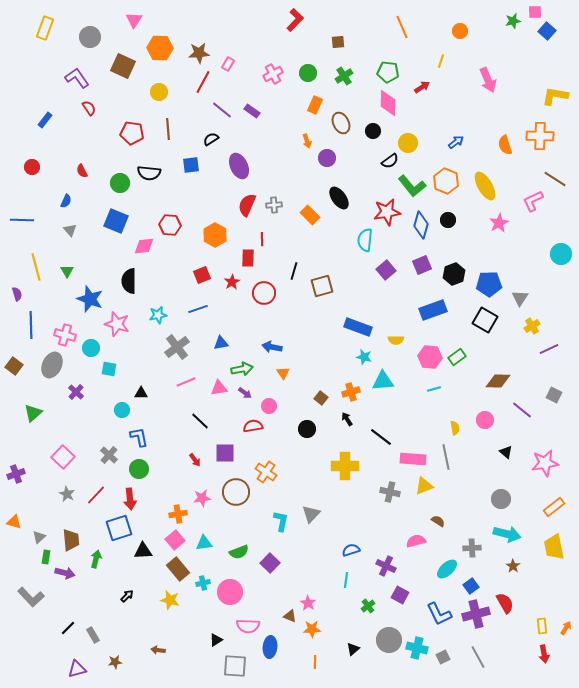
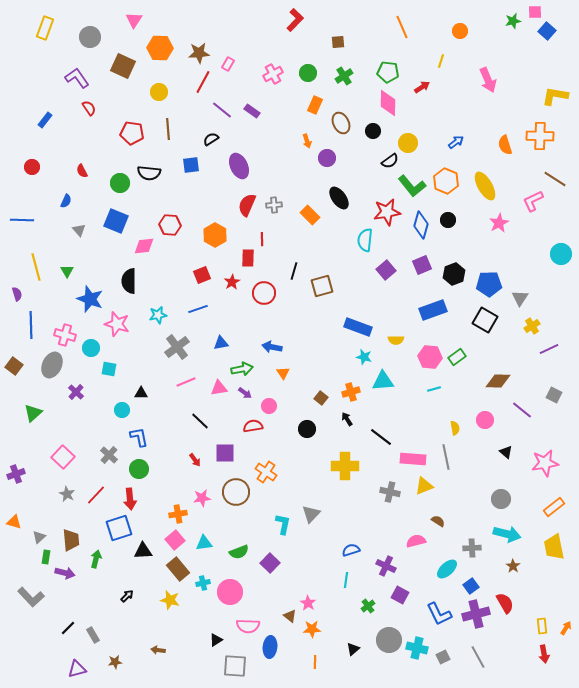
gray triangle at (70, 230): moved 9 px right
cyan L-shape at (281, 521): moved 2 px right, 3 px down
brown triangle at (290, 616): rotated 16 degrees clockwise
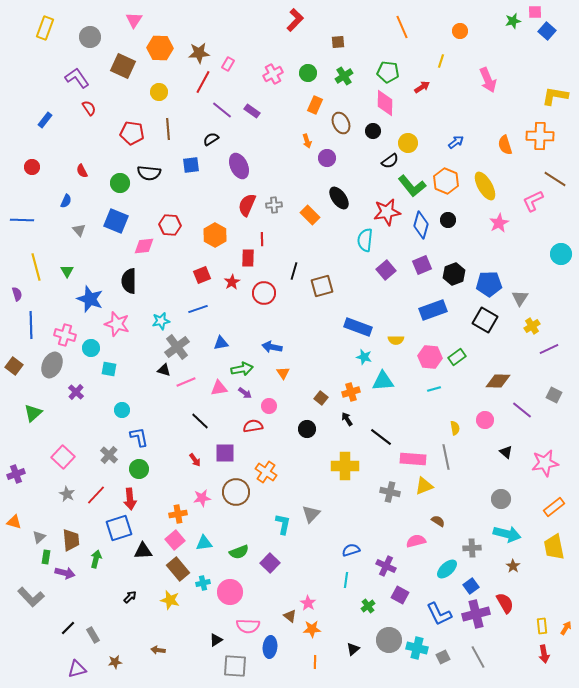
pink diamond at (388, 103): moved 3 px left
cyan star at (158, 315): moved 3 px right, 6 px down
black triangle at (141, 393): moved 23 px right, 23 px up; rotated 16 degrees clockwise
black arrow at (127, 596): moved 3 px right, 1 px down
